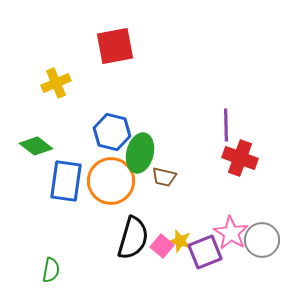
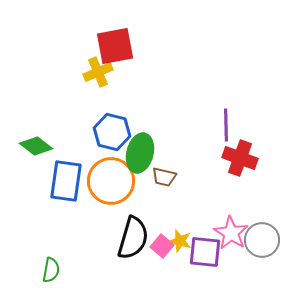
yellow cross: moved 42 px right, 11 px up
purple square: rotated 28 degrees clockwise
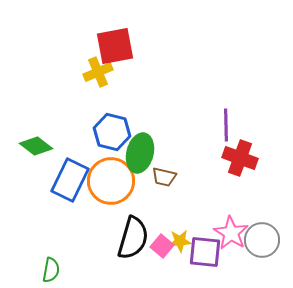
blue rectangle: moved 4 px right, 1 px up; rotated 18 degrees clockwise
yellow star: rotated 20 degrees counterclockwise
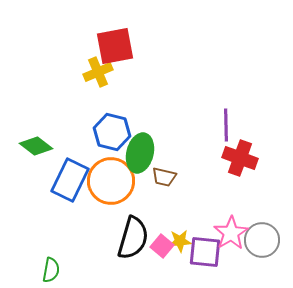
pink star: rotated 8 degrees clockwise
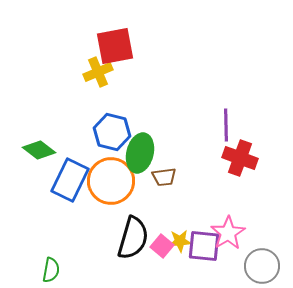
green diamond: moved 3 px right, 4 px down
brown trapezoid: rotated 20 degrees counterclockwise
pink star: moved 3 px left
gray circle: moved 26 px down
purple square: moved 1 px left, 6 px up
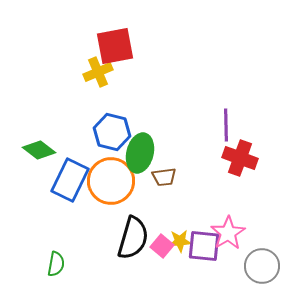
green semicircle: moved 5 px right, 6 px up
